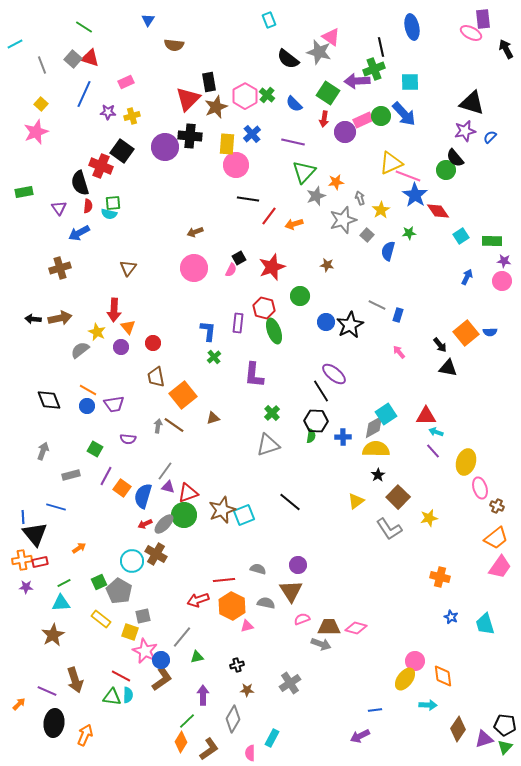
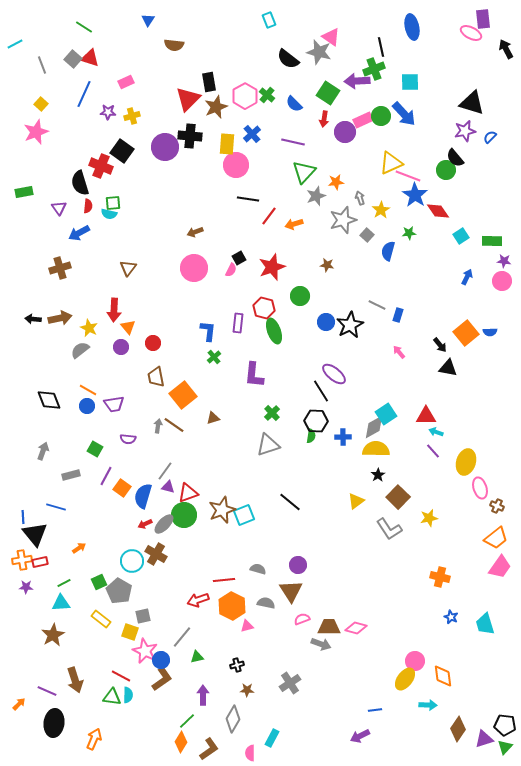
yellow star at (97, 332): moved 8 px left, 4 px up
orange arrow at (85, 735): moved 9 px right, 4 px down
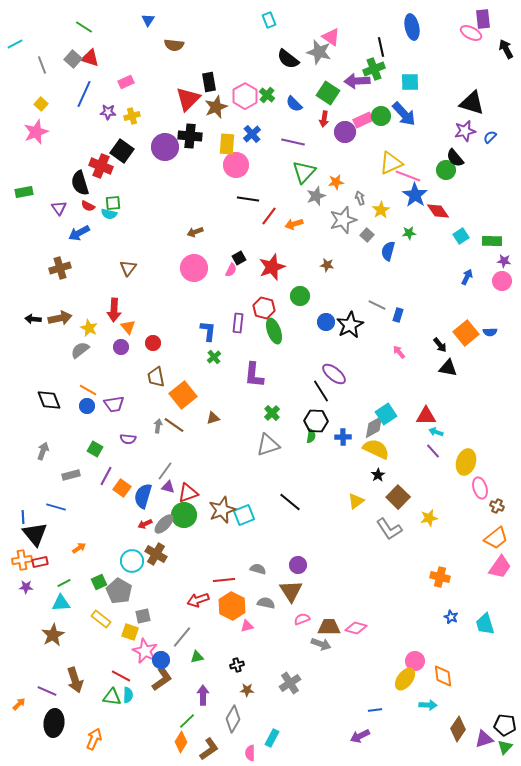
red semicircle at (88, 206): rotated 112 degrees clockwise
yellow semicircle at (376, 449): rotated 24 degrees clockwise
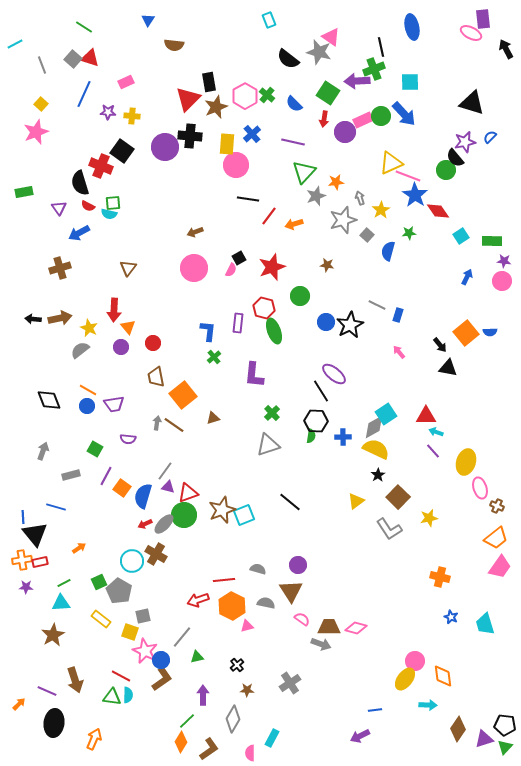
yellow cross at (132, 116): rotated 21 degrees clockwise
purple star at (465, 131): moved 11 px down
gray arrow at (158, 426): moved 1 px left, 3 px up
pink semicircle at (302, 619): rotated 56 degrees clockwise
black cross at (237, 665): rotated 24 degrees counterclockwise
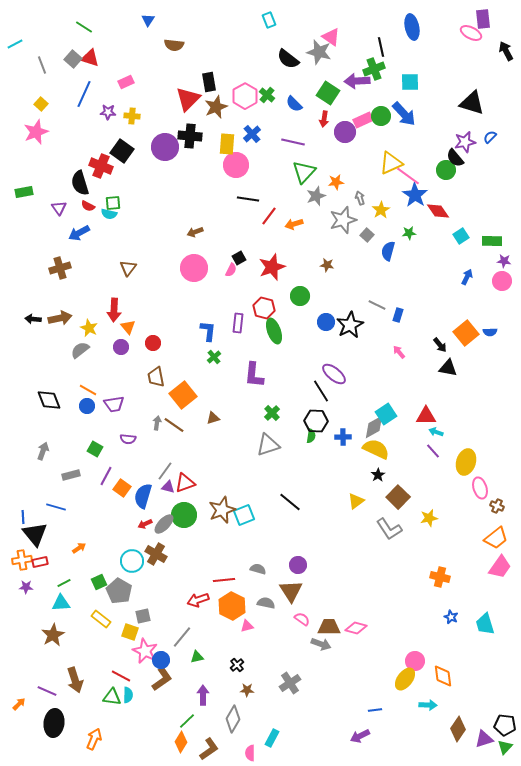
black arrow at (506, 49): moved 2 px down
pink line at (408, 176): rotated 15 degrees clockwise
red triangle at (188, 493): moved 3 px left, 10 px up
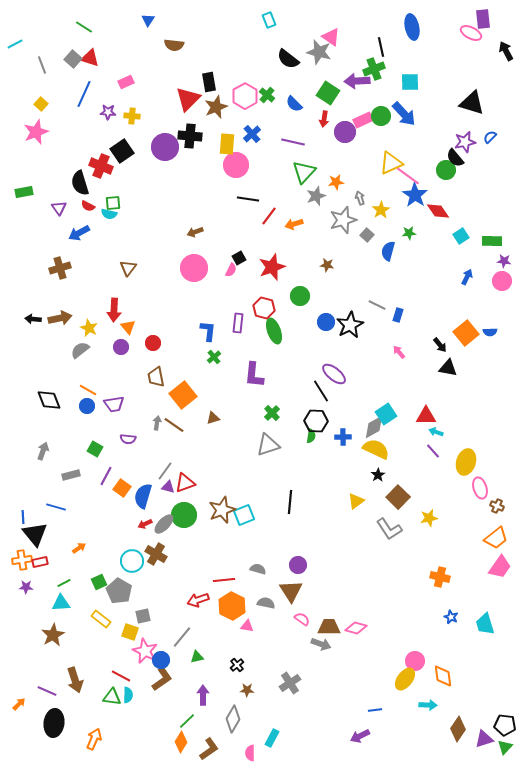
black square at (122, 151): rotated 20 degrees clockwise
black line at (290, 502): rotated 55 degrees clockwise
pink triangle at (247, 626): rotated 24 degrees clockwise
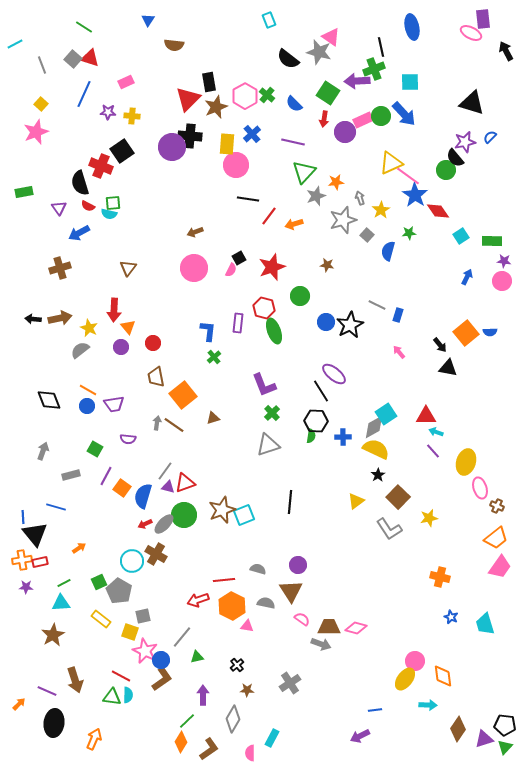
purple circle at (165, 147): moved 7 px right
purple L-shape at (254, 375): moved 10 px right, 10 px down; rotated 28 degrees counterclockwise
